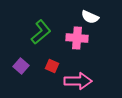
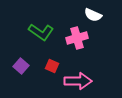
white semicircle: moved 3 px right, 2 px up
green L-shape: rotated 75 degrees clockwise
pink cross: rotated 20 degrees counterclockwise
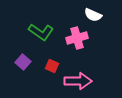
purple square: moved 2 px right, 4 px up
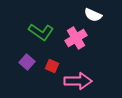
pink cross: moved 1 px left; rotated 15 degrees counterclockwise
purple square: moved 4 px right
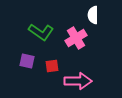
white semicircle: rotated 66 degrees clockwise
purple square: moved 1 px up; rotated 28 degrees counterclockwise
red square: rotated 32 degrees counterclockwise
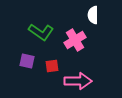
pink cross: moved 1 px left, 2 px down
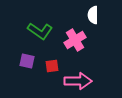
green L-shape: moved 1 px left, 1 px up
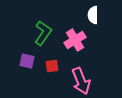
green L-shape: moved 3 px right, 2 px down; rotated 90 degrees counterclockwise
pink arrow: moved 3 px right; rotated 68 degrees clockwise
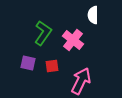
pink cross: moved 2 px left; rotated 20 degrees counterclockwise
purple square: moved 1 px right, 2 px down
pink arrow: rotated 132 degrees counterclockwise
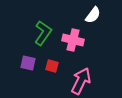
white semicircle: rotated 144 degrees counterclockwise
pink cross: rotated 25 degrees counterclockwise
red square: rotated 24 degrees clockwise
